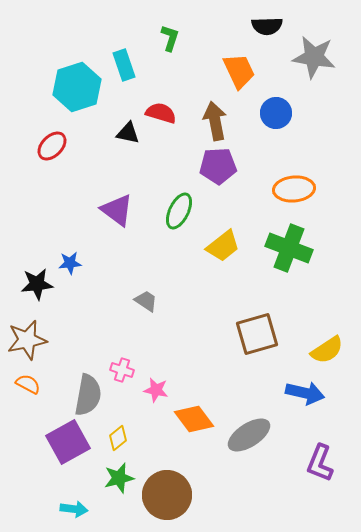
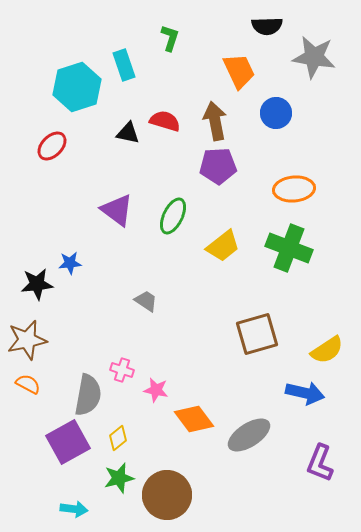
red semicircle: moved 4 px right, 8 px down
green ellipse: moved 6 px left, 5 px down
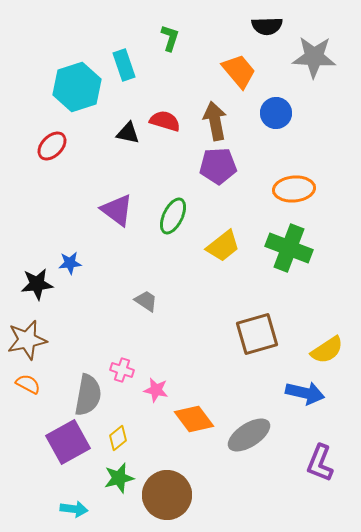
gray star: rotated 6 degrees counterclockwise
orange trapezoid: rotated 15 degrees counterclockwise
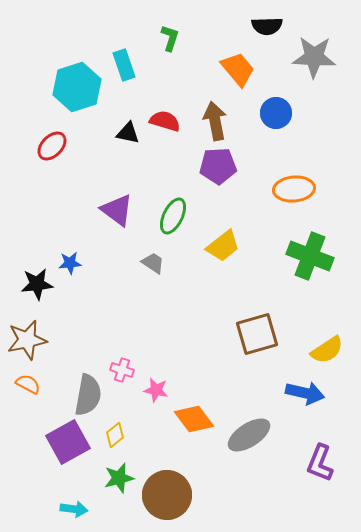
orange trapezoid: moved 1 px left, 2 px up
green cross: moved 21 px right, 8 px down
gray trapezoid: moved 7 px right, 38 px up
yellow diamond: moved 3 px left, 3 px up
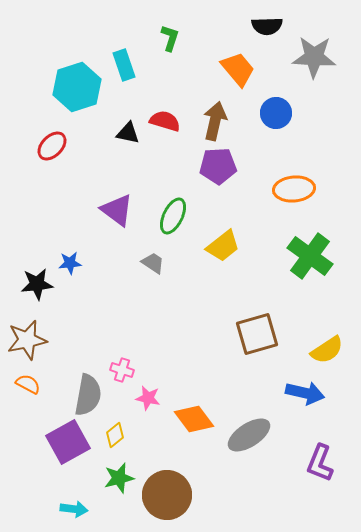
brown arrow: rotated 24 degrees clockwise
green cross: rotated 15 degrees clockwise
pink star: moved 8 px left, 8 px down
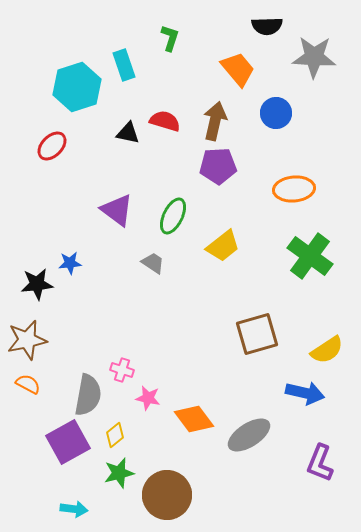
green star: moved 5 px up
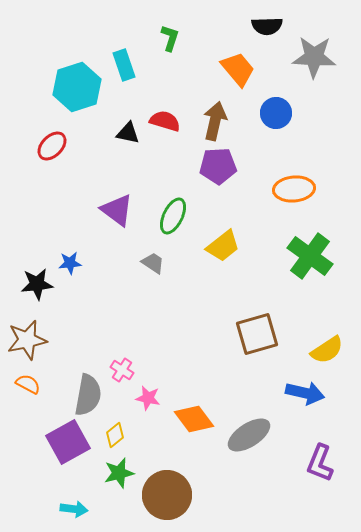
pink cross: rotated 15 degrees clockwise
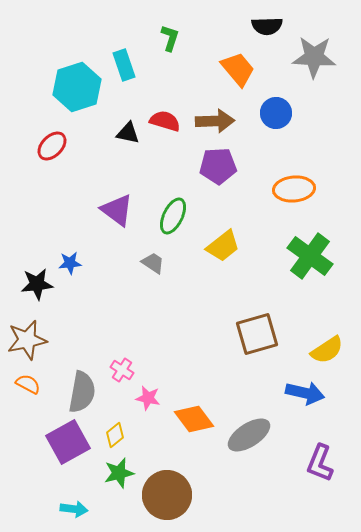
brown arrow: rotated 75 degrees clockwise
gray semicircle: moved 6 px left, 3 px up
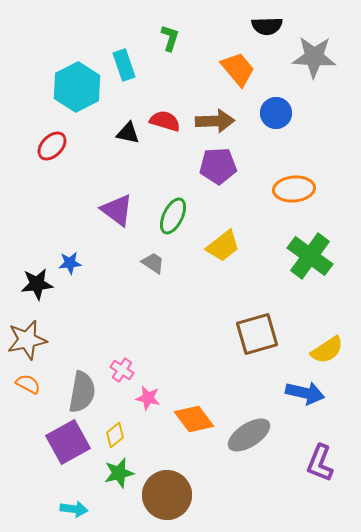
cyan hexagon: rotated 9 degrees counterclockwise
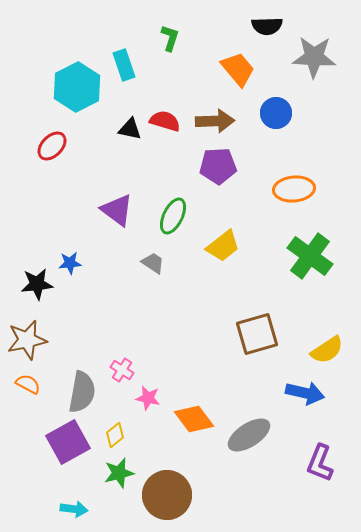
black triangle: moved 2 px right, 4 px up
